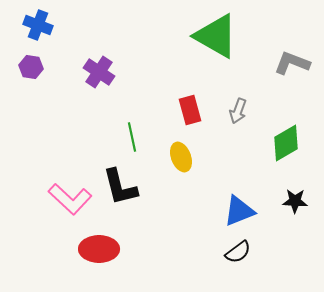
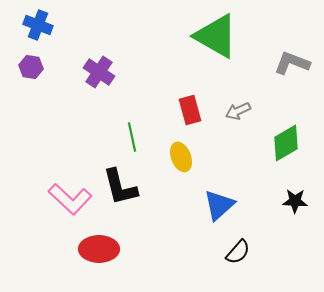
gray arrow: rotated 45 degrees clockwise
blue triangle: moved 20 px left, 6 px up; rotated 20 degrees counterclockwise
black semicircle: rotated 12 degrees counterclockwise
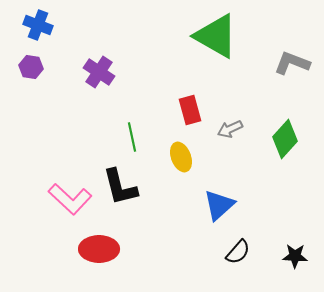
gray arrow: moved 8 px left, 18 px down
green diamond: moved 1 px left, 4 px up; rotated 18 degrees counterclockwise
black star: moved 55 px down
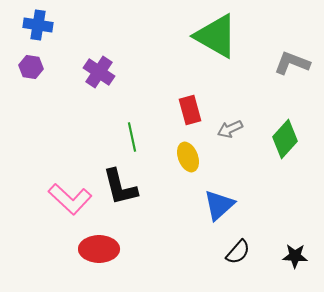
blue cross: rotated 12 degrees counterclockwise
yellow ellipse: moved 7 px right
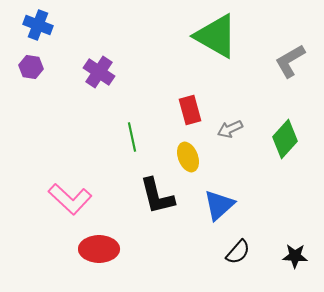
blue cross: rotated 12 degrees clockwise
gray L-shape: moved 2 px left, 2 px up; rotated 51 degrees counterclockwise
black L-shape: moved 37 px right, 9 px down
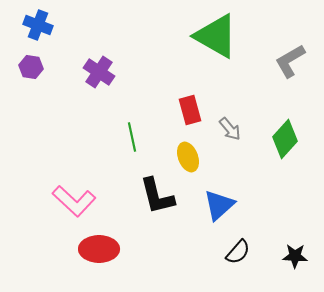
gray arrow: rotated 105 degrees counterclockwise
pink L-shape: moved 4 px right, 2 px down
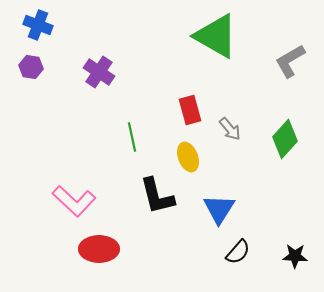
blue triangle: moved 4 px down; rotated 16 degrees counterclockwise
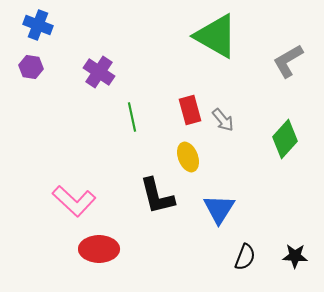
gray L-shape: moved 2 px left
gray arrow: moved 7 px left, 9 px up
green line: moved 20 px up
black semicircle: moved 7 px right, 5 px down; rotated 20 degrees counterclockwise
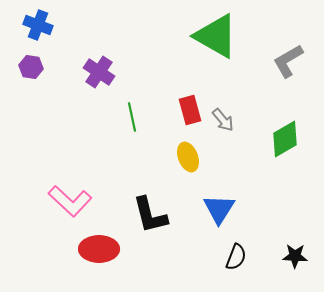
green diamond: rotated 18 degrees clockwise
black L-shape: moved 7 px left, 19 px down
pink L-shape: moved 4 px left
black semicircle: moved 9 px left
